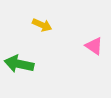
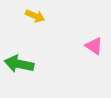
yellow arrow: moved 7 px left, 9 px up
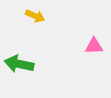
pink triangle: rotated 36 degrees counterclockwise
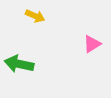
pink triangle: moved 2 px left, 2 px up; rotated 30 degrees counterclockwise
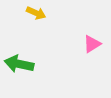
yellow arrow: moved 1 px right, 3 px up
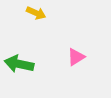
pink triangle: moved 16 px left, 13 px down
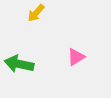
yellow arrow: rotated 108 degrees clockwise
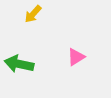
yellow arrow: moved 3 px left, 1 px down
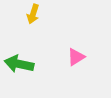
yellow arrow: rotated 24 degrees counterclockwise
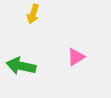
green arrow: moved 2 px right, 2 px down
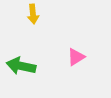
yellow arrow: rotated 24 degrees counterclockwise
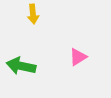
pink triangle: moved 2 px right
